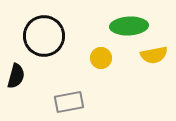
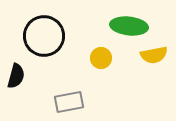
green ellipse: rotated 9 degrees clockwise
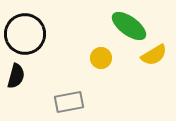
green ellipse: rotated 30 degrees clockwise
black circle: moved 19 px left, 2 px up
yellow semicircle: rotated 20 degrees counterclockwise
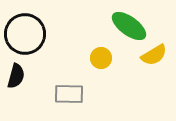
gray rectangle: moved 8 px up; rotated 12 degrees clockwise
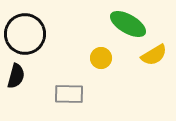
green ellipse: moved 1 px left, 2 px up; rotated 6 degrees counterclockwise
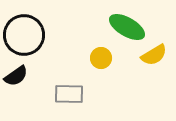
green ellipse: moved 1 px left, 3 px down
black circle: moved 1 px left, 1 px down
black semicircle: rotated 40 degrees clockwise
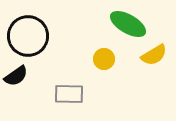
green ellipse: moved 1 px right, 3 px up
black circle: moved 4 px right, 1 px down
yellow circle: moved 3 px right, 1 px down
